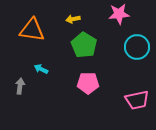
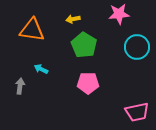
pink trapezoid: moved 12 px down
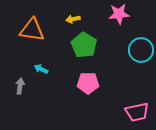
cyan circle: moved 4 px right, 3 px down
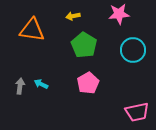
yellow arrow: moved 3 px up
cyan circle: moved 8 px left
cyan arrow: moved 15 px down
pink pentagon: rotated 30 degrees counterclockwise
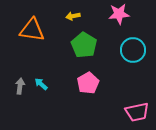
cyan arrow: rotated 16 degrees clockwise
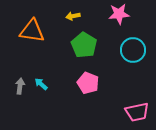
orange triangle: moved 1 px down
pink pentagon: rotated 20 degrees counterclockwise
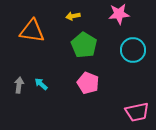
gray arrow: moved 1 px left, 1 px up
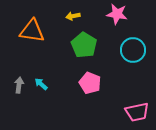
pink star: moved 2 px left; rotated 15 degrees clockwise
pink pentagon: moved 2 px right
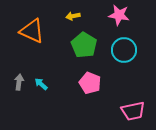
pink star: moved 2 px right, 1 px down
orange triangle: rotated 16 degrees clockwise
cyan circle: moved 9 px left
gray arrow: moved 3 px up
pink trapezoid: moved 4 px left, 1 px up
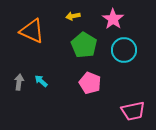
pink star: moved 6 px left, 4 px down; rotated 25 degrees clockwise
cyan arrow: moved 3 px up
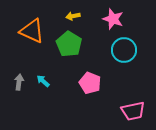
pink star: rotated 15 degrees counterclockwise
green pentagon: moved 15 px left, 1 px up
cyan arrow: moved 2 px right
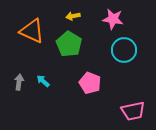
pink star: rotated 10 degrees counterclockwise
